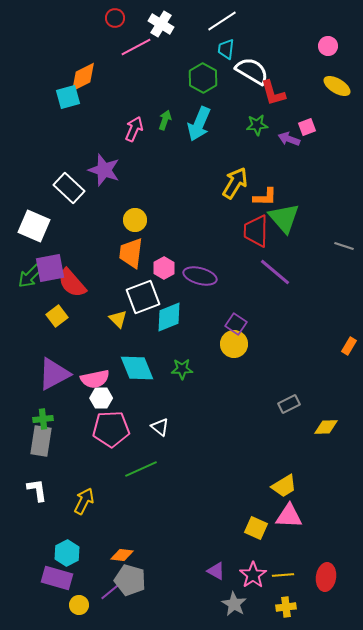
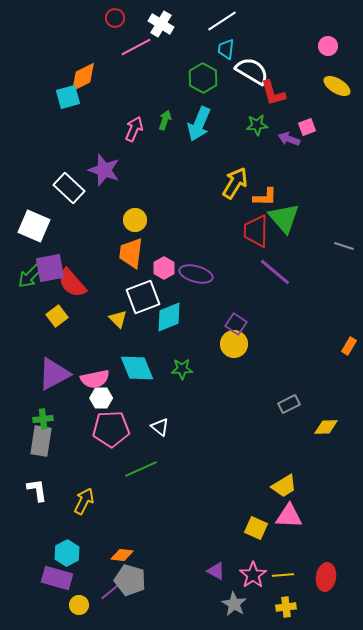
purple ellipse at (200, 276): moved 4 px left, 2 px up
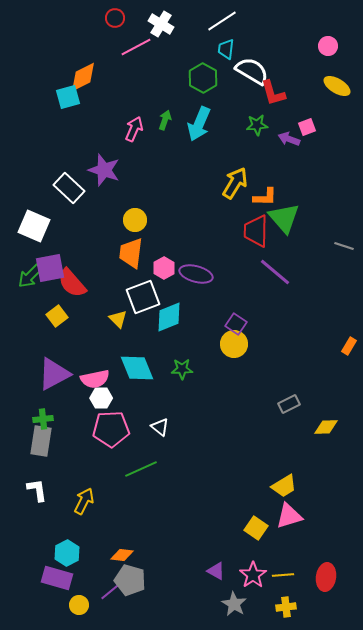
pink triangle at (289, 516): rotated 20 degrees counterclockwise
yellow square at (256, 528): rotated 10 degrees clockwise
